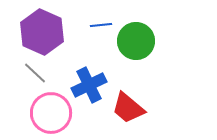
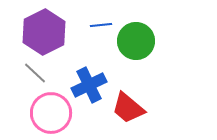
purple hexagon: moved 2 px right; rotated 9 degrees clockwise
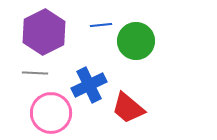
gray line: rotated 40 degrees counterclockwise
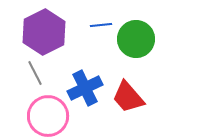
green circle: moved 2 px up
gray line: rotated 60 degrees clockwise
blue cross: moved 4 px left, 3 px down
red trapezoid: moved 11 px up; rotated 9 degrees clockwise
pink circle: moved 3 px left, 3 px down
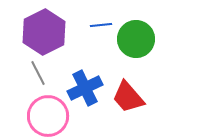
gray line: moved 3 px right
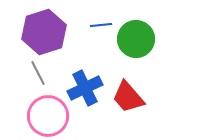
purple hexagon: rotated 9 degrees clockwise
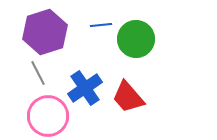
purple hexagon: moved 1 px right
blue cross: rotated 8 degrees counterclockwise
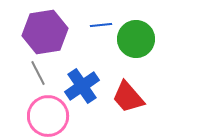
purple hexagon: rotated 9 degrees clockwise
blue cross: moved 3 px left, 2 px up
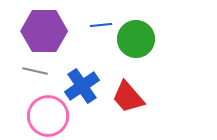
purple hexagon: moved 1 px left, 1 px up; rotated 9 degrees clockwise
gray line: moved 3 px left, 2 px up; rotated 50 degrees counterclockwise
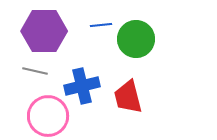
blue cross: rotated 20 degrees clockwise
red trapezoid: rotated 27 degrees clockwise
